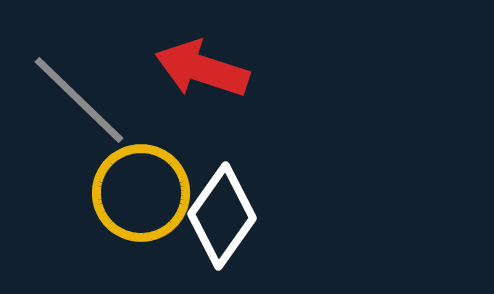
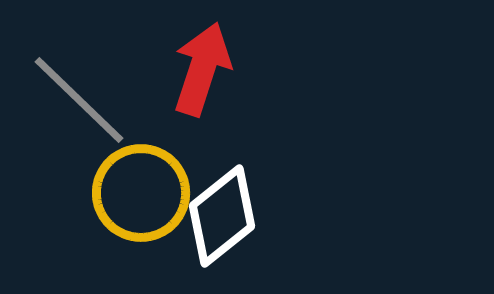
red arrow: rotated 90 degrees clockwise
white diamond: rotated 16 degrees clockwise
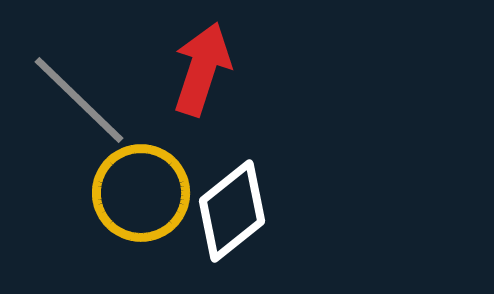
white diamond: moved 10 px right, 5 px up
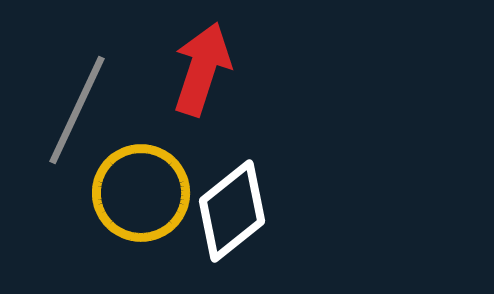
gray line: moved 2 px left, 10 px down; rotated 71 degrees clockwise
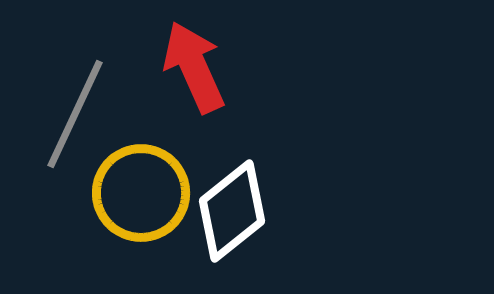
red arrow: moved 8 px left, 2 px up; rotated 42 degrees counterclockwise
gray line: moved 2 px left, 4 px down
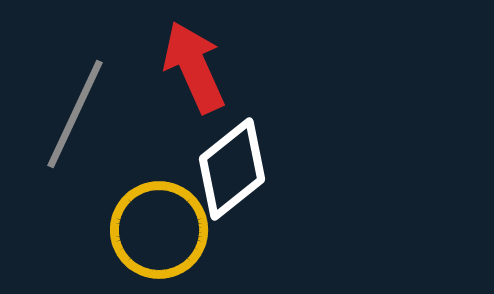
yellow circle: moved 18 px right, 37 px down
white diamond: moved 42 px up
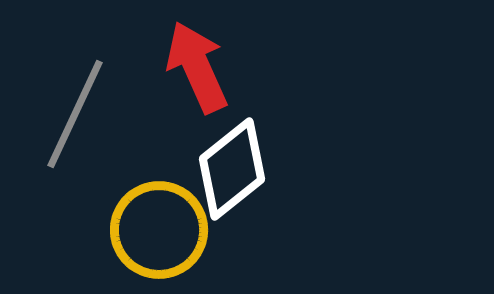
red arrow: moved 3 px right
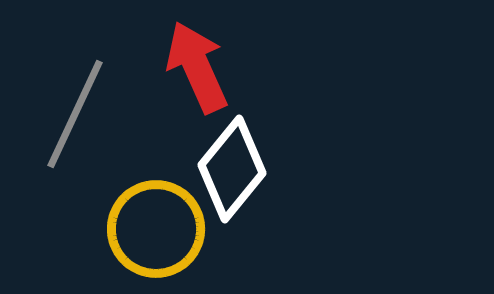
white diamond: rotated 12 degrees counterclockwise
yellow circle: moved 3 px left, 1 px up
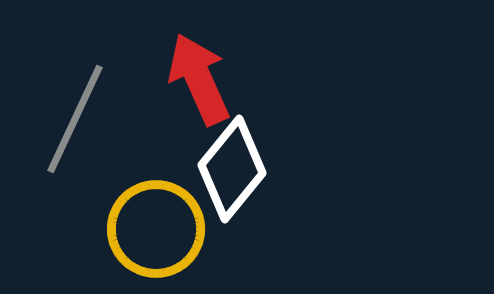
red arrow: moved 2 px right, 12 px down
gray line: moved 5 px down
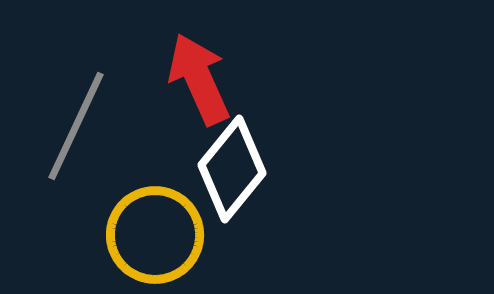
gray line: moved 1 px right, 7 px down
yellow circle: moved 1 px left, 6 px down
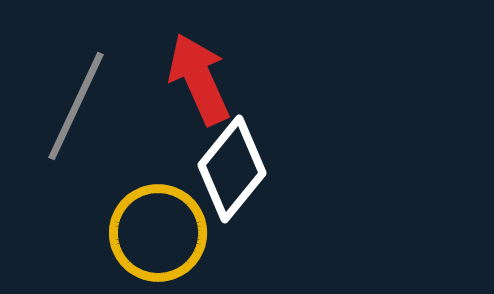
gray line: moved 20 px up
yellow circle: moved 3 px right, 2 px up
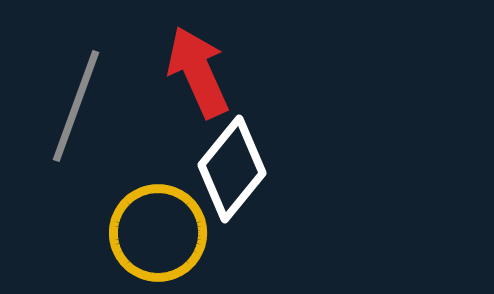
red arrow: moved 1 px left, 7 px up
gray line: rotated 5 degrees counterclockwise
